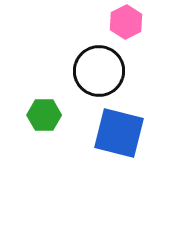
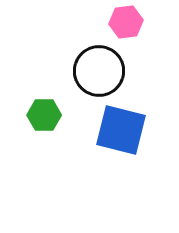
pink hexagon: rotated 20 degrees clockwise
blue square: moved 2 px right, 3 px up
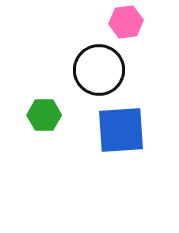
black circle: moved 1 px up
blue square: rotated 18 degrees counterclockwise
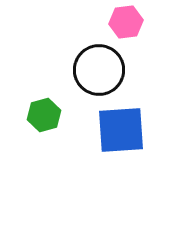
green hexagon: rotated 16 degrees counterclockwise
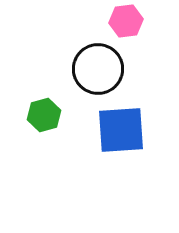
pink hexagon: moved 1 px up
black circle: moved 1 px left, 1 px up
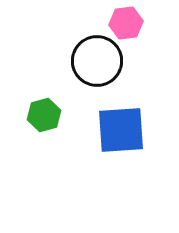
pink hexagon: moved 2 px down
black circle: moved 1 px left, 8 px up
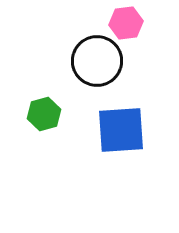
green hexagon: moved 1 px up
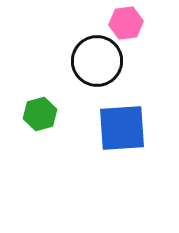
green hexagon: moved 4 px left
blue square: moved 1 px right, 2 px up
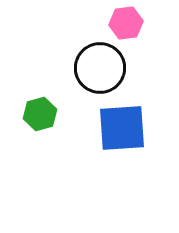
black circle: moved 3 px right, 7 px down
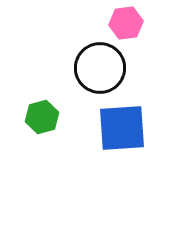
green hexagon: moved 2 px right, 3 px down
